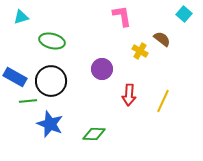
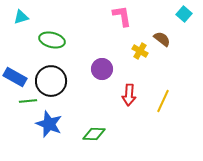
green ellipse: moved 1 px up
blue star: moved 1 px left
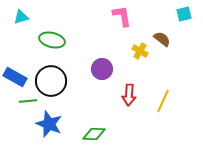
cyan square: rotated 35 degrees clockwise
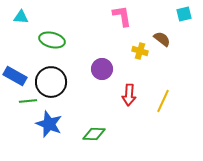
cyan triangle: rotated 21 degrees clockwise
yellow cross: rotated 14 degrees counterclockwise
blue rectangle: moved 1 px up
black circle: moved 1 px down
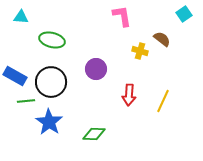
cyan square: rotated 21 degrees counterclockwise
purple circle: moved 6 px left
green line: moved 2 px left
blue star: moved 2 px up; rotated 12 degrees clockwise
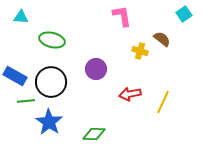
red arrow: moved 1 px right, 1 px up; rotated 75 degrees clockwise
yellow line: moved 1 px down
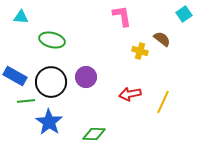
purple circle: moved 10 px left, 8 px down
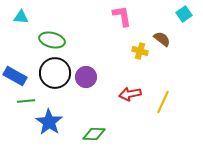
black circle: moved 4 px right, 9 px up
